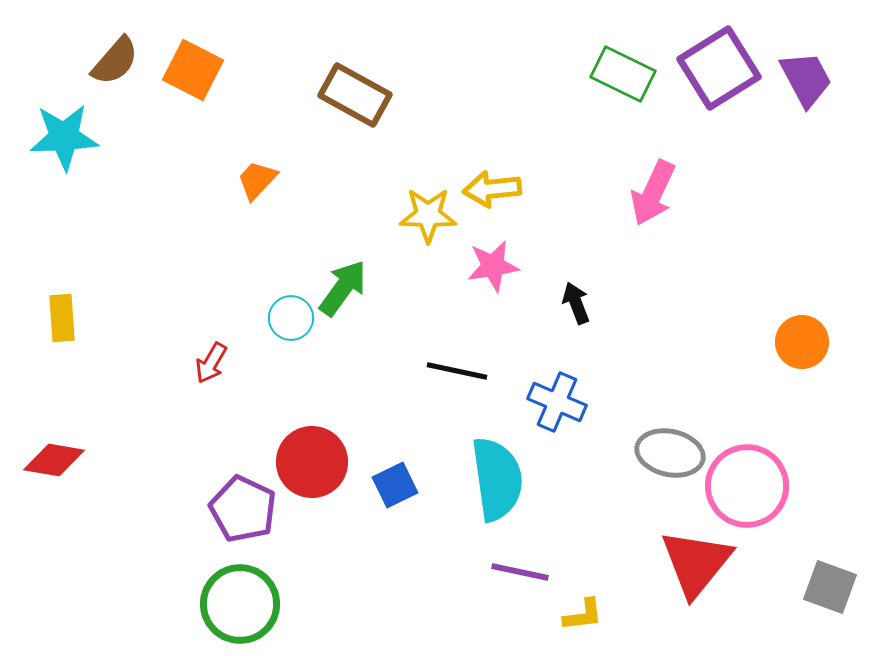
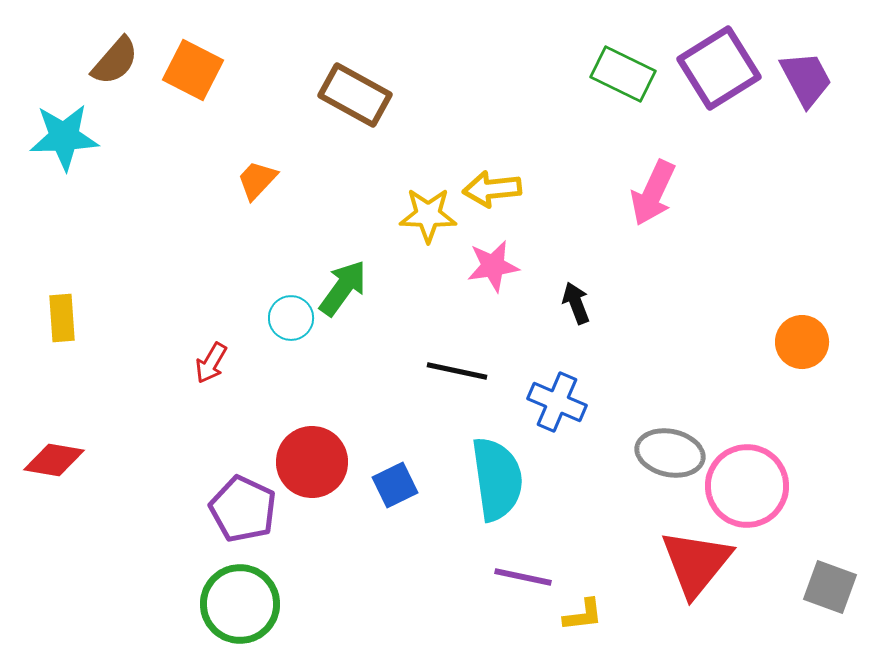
purple line: moved 3 px right, 5 px down
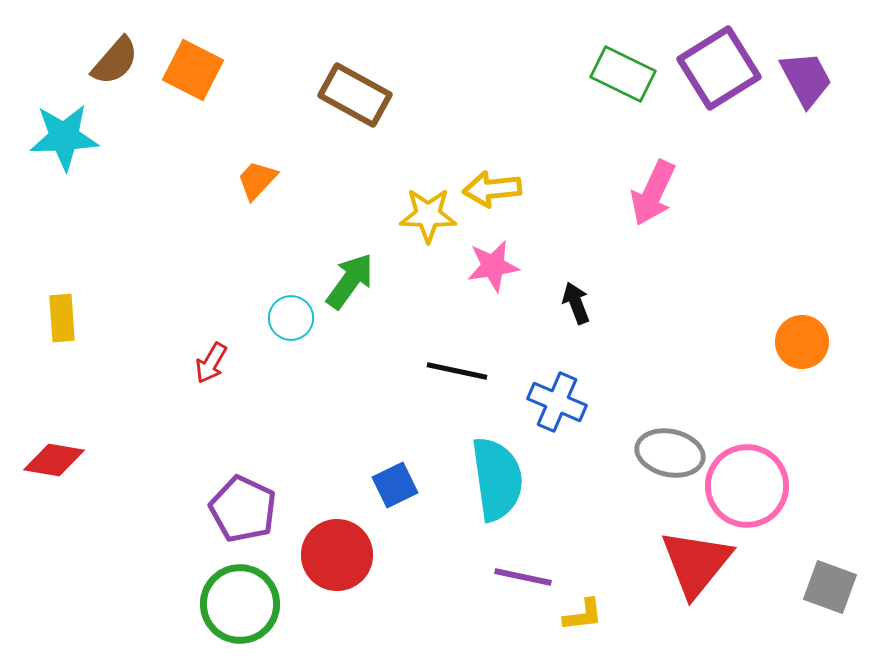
green arrow: moved 7 px right, 7 px up
red circle: moved 25 px right, 93 px down
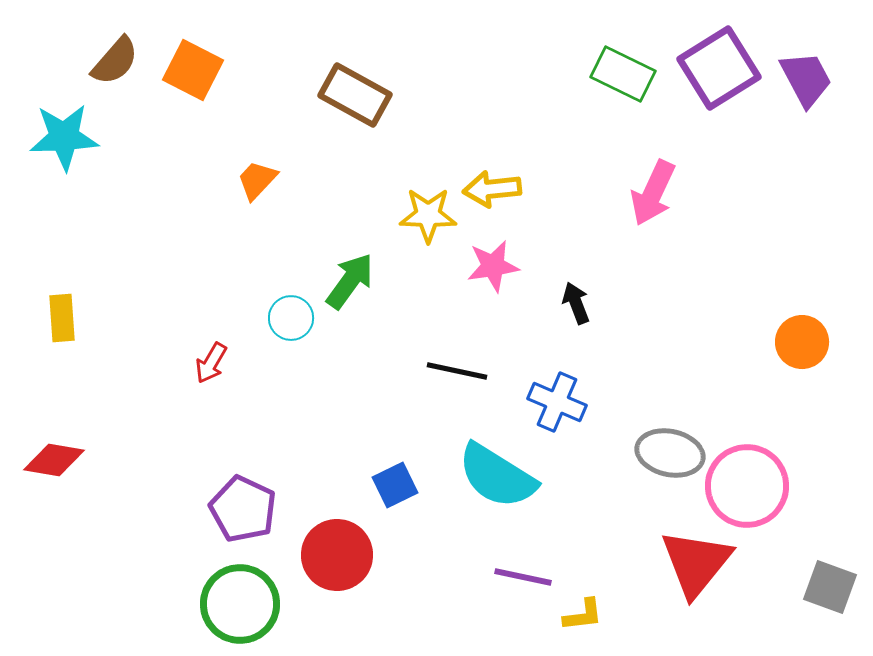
cyan semicircle: moved 3 px up; rotated 130 degrees clockwise
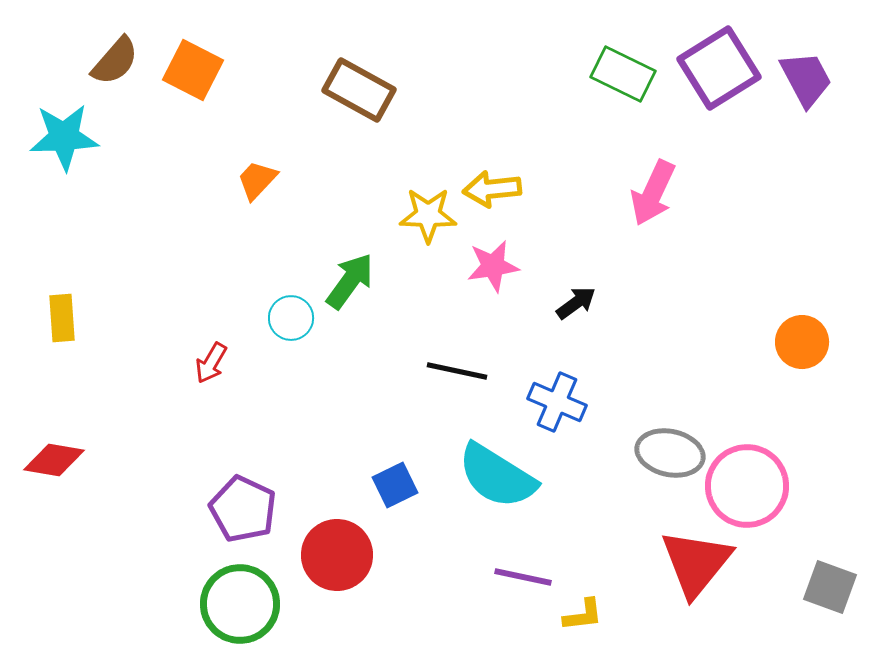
brown rectangle: moved 4 px right, 5 px up
black arrow: rotated 75 degrees clockwise
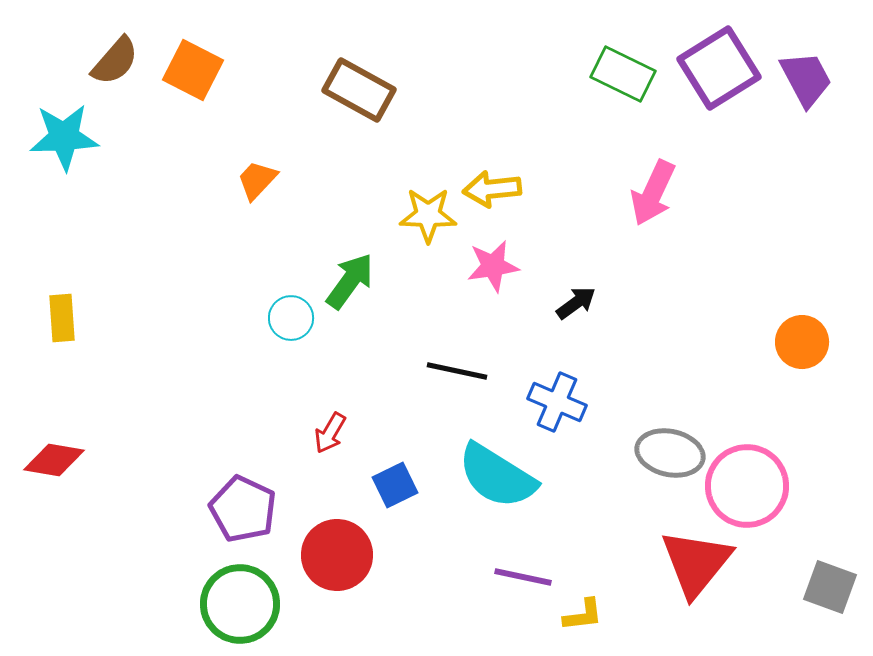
red arrow: moved 119 px right, 70 px down
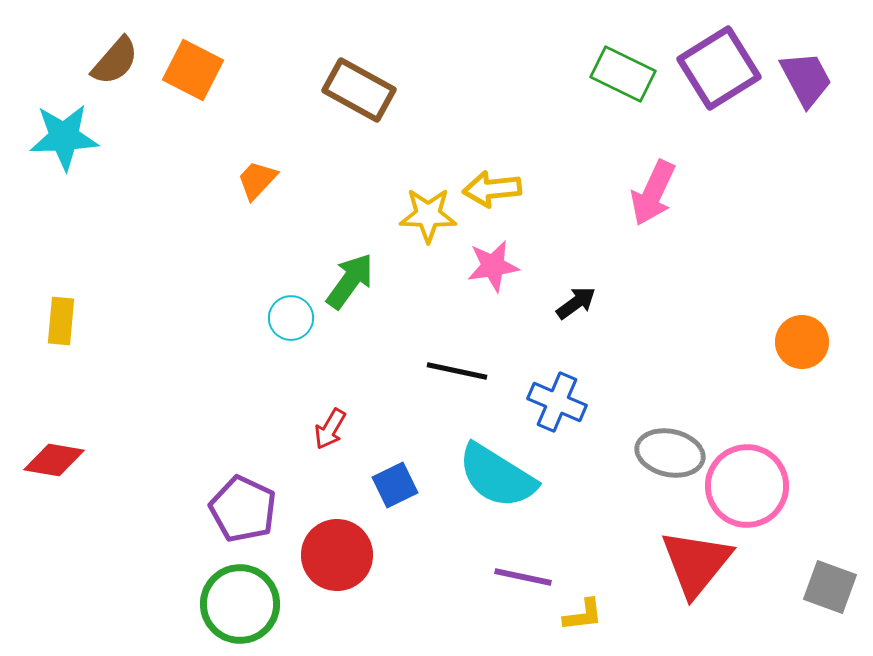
yellow rectangle: moved 1 px left, 3 px down; rotated 9 degrees clockwise
red arrow: moved 4 px up
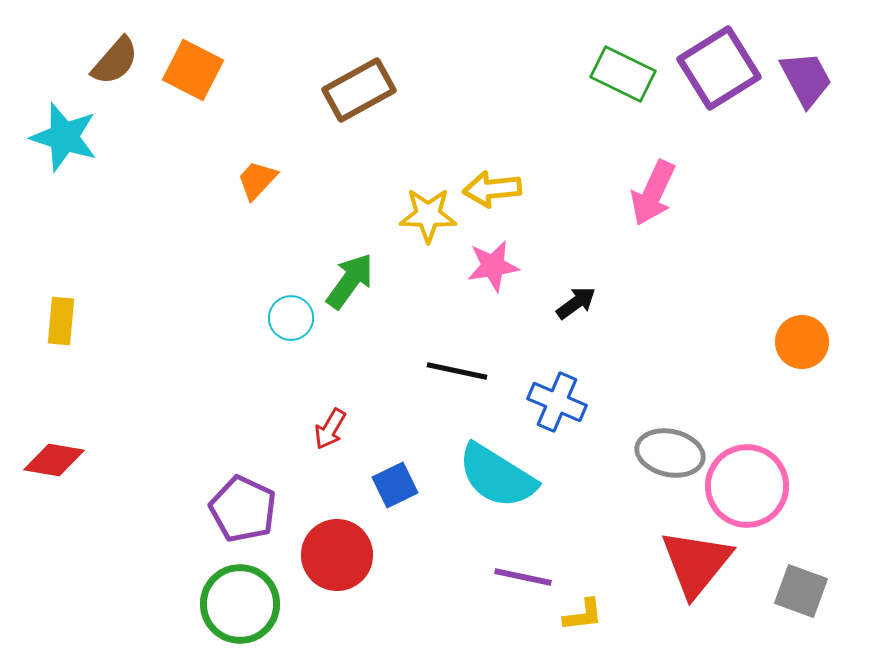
brown rectangle: rotated 58 degrees counterclockwise
cyan star: rotated 20 degrees clockwise
gray square: moved 29 px left, 4 px down
